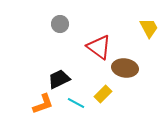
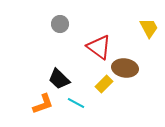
black trapezoid: rotated 110 degrees counterclockwise
yellow rectangle: moved 1 px right, 10 px up
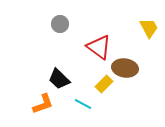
cyan line: moved 7 px right, 1 px down
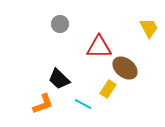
red triangle: rotated 36 degrees counterclockwise
brown ellipse: rotated 30 degrees clockwise
yellow rectangle: moved 4 px right, 5 px down; rotated 12 degrees counterclockwise
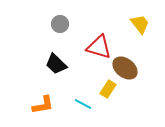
yellow trapezoid: moved 9 px left, 4 px up; rotated 10 degrees counterclockwise
red triangle: rotated 16 degrees clockwise
black trapezoid: moved 3 px left, 15 px up
orange L-shape: moved 1 px down; rotated 10 degrees clockwise
